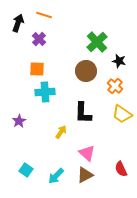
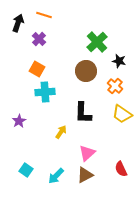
orange square: rotated 28 degrees clockwise
pink triangle: rotated 36 degrees clockwise
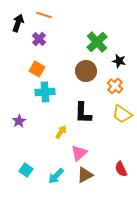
pink triangle: moved 8 px left
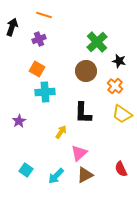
black arrow: moved 6 px left, 4 px down
purple cross: rotated 24 degrees clockwise
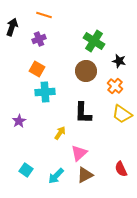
green cross: moved 3 px left, 1 px up; rotated 15 degrees counterclockwise
yellow arrow: moved 1 px left, 1 px down
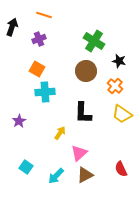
cyan square: moved 3 px up
